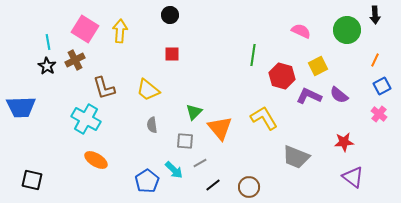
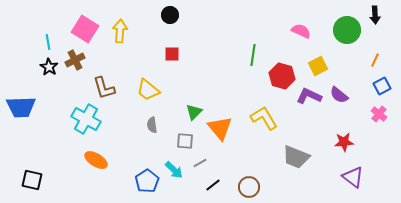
black star: moved 2 px right, 1 px down
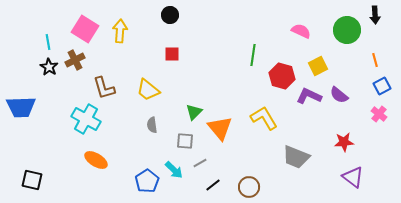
orange line: rotated 40 degrees counterclockwise
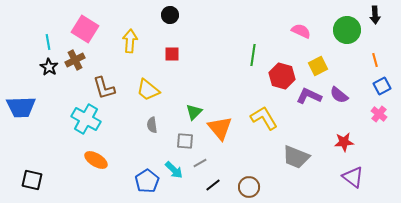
yellow arrow: moved 10 px right, 10 px down
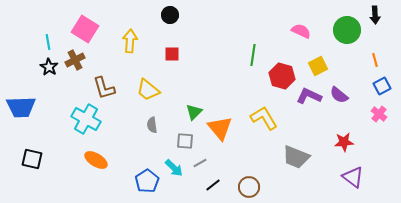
cyan arrow: moved 2 px up
black square: moved 21 px up
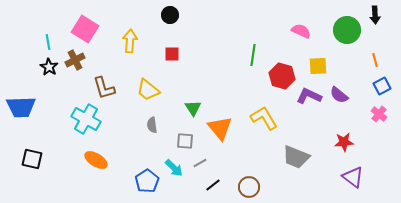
yellow square: rotated 24 degrees clockwise
green triangle: moved 1 px left, 4 px up; rotated 18 degrees counterclockwise
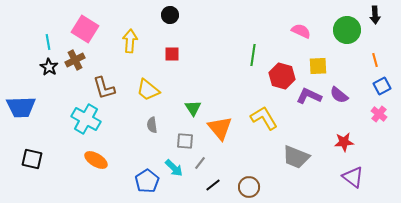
gray line: rotated 24 degrees counterclockwise
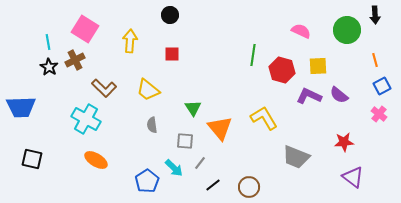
red hexagon: moved 6 px up
brown L-shape: rotated 30 degrees counterclockwise
